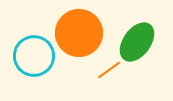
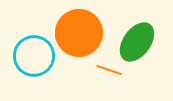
orange line: rotated 55 degrees clockwise
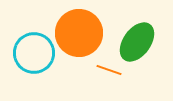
cyan circle: moved 3 px up
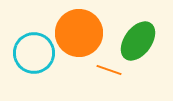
green ellipse: moved 1 px right, 1 px up
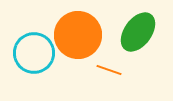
orange circle: moved 1 px left, 2 px down
green ellipse: moved 9 px up
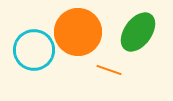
orange circle: moved 3 px up
cyan circle: moved 3 px up
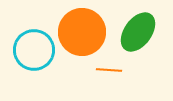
orange circle: moved 4 px right
orange line: rotated 15 degrees counterclockwise
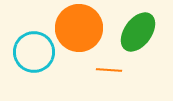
orange circle: moved 3 px left, 4 px up
cyan circle: moved 2 px down
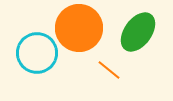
cyan circle: moved 3 px right, 1 px down
orange line: rotated 35 degrees clockwise
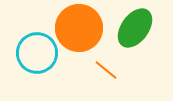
green ellipse: moved 3 px left, 4 px up
orange line: moved 3 px left
